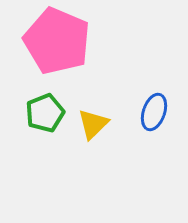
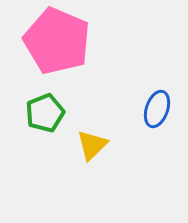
blue ellipse: moved 3 px right, 3 px up
yellow triangle: moved 1 px left, 21 px down
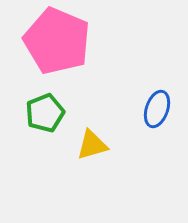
yellow triangle: rotated 28 degrees clockwise
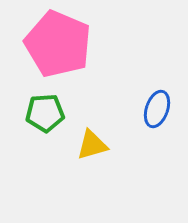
pink pentagon: moved 1 px right, 3 px down
green pentagon: rotated 18 degrees clockwise
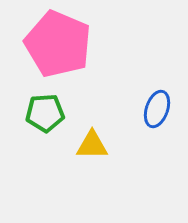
yellow triangle: rotated 16 degrees clockwise
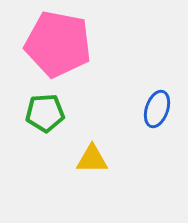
pink pentagon: rotated 12 degrees counterclockwise
yellow triangle: moved 14 px down
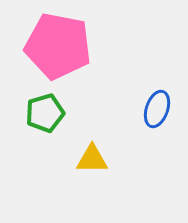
pink pentagon: moved 2 px down
green pentagon: rotated 12 degrees counterclockwise
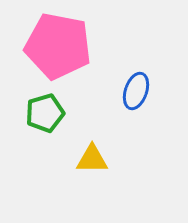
blue ellipse: moved 21 px left, 18 px up
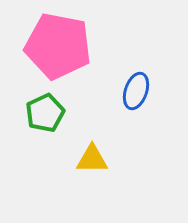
green pentagon: rotated 9 degrees counterclockwise
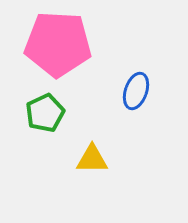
pink pentagon: moved 2 px up; rotated 8 degrees counterclockwise
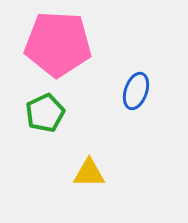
yellow triangle: moved 3 px left, 14 px down
